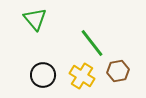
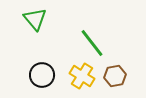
brown hexagon: moved 3 px left, 5 px down
black circle: moved 1 px left
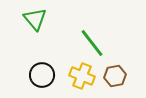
yellow cross: rotated 10 degrees counterclockwise
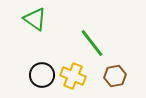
green triangle: rotated 15 degrees counterclockwise
yellow cross: moved 9 px left
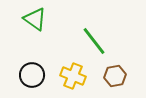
green line: moved 2 px right, 2 px up
black circle: moved 10 px left
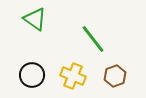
green line: moved 1 px left, 2 px up
brown hexagon: rotated 10 degrees counterclockwise
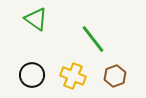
green triangle: moved 1 px right
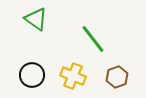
brown hexagon: moved 2 px right, 1 px down
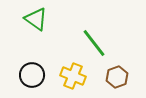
green line: moved 1 px right, 4 px down
